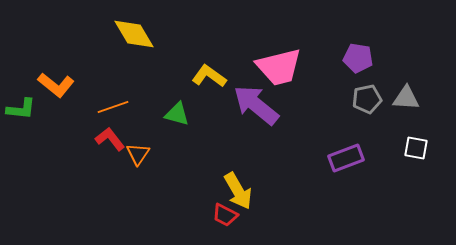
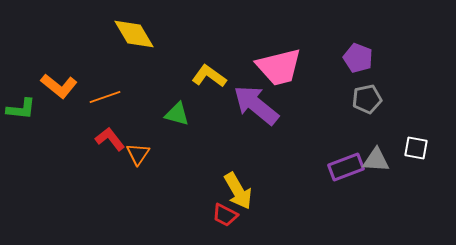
purple pentagon: rotated 12 degrees clockwise
orange L-shape: moved 3 px right, 1 px down
gray triangle: moved 30 px left, 62 px down
orange line: moved 8 px left, 10 px up
purple rectangle: moved 9 px down
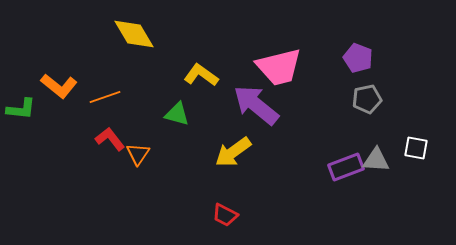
yellow L-shape: moved 8 px left, 1 px up
yellow arrow: moved 5 px left, 39 px up; rotated 84 degrees clockwise
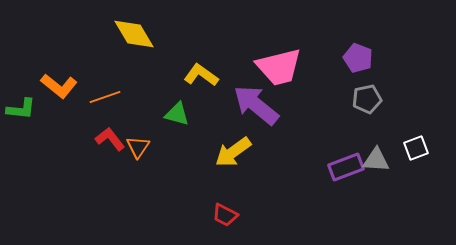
white square: rotated 30 degrees counterclockwise
orange triangle: moved 7 px up
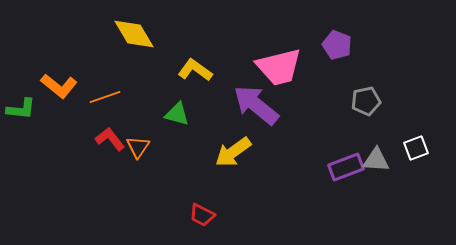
purple pentagon: moved 21 px left, 13 px up
yellow L-shape: moved 6 px left, 5 px up
gray pentagon: moved 1 px left, 2 px down
red trapezoid: moved 23 px left
